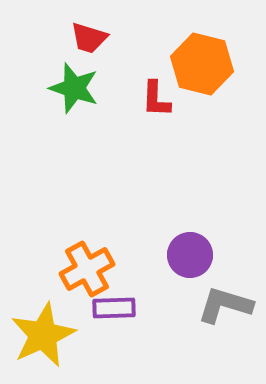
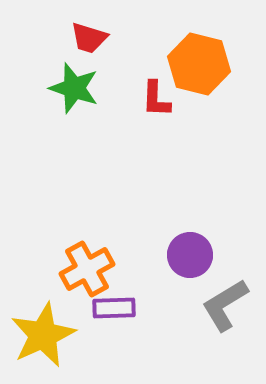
orange hexagon: moved 3 px left
gray L-shape: rotated 48 degrees counterclockwise
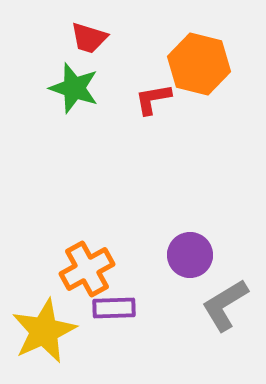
red L-shape: moved 3 px left; rotated 78 degrees clockwise
yellow star: moved 1 px right, 4 px up
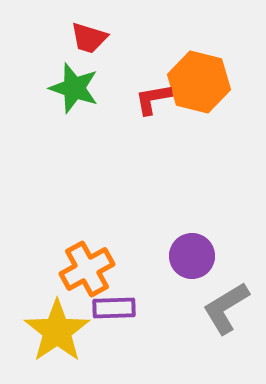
orange hexagon: moved 18 px down
purple circle: moved 2 px right, 1 px down
gray L-shape: moved 1 px right, 3 px down
yellow star: moved 13 px right; rotated 10 degrees counterclockwise
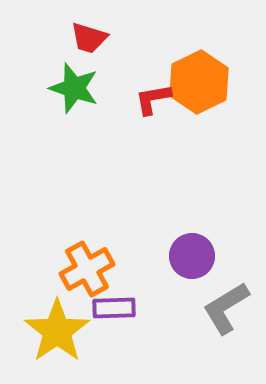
orange hexagon: rotated 20 degrees clockwise
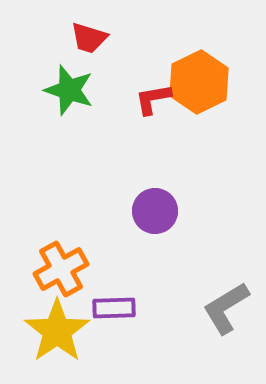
green star: moved 5 px left, 2 px down
purple circle: moved 37 px left, 45 px up
orange cross: moved 26 px left
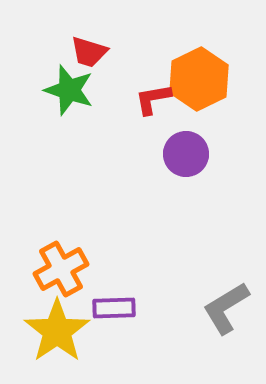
red trapezoid: moved 14 px down
orange hexagon: moved 3 px up
purple circle: moved 31 px right, 57 px up
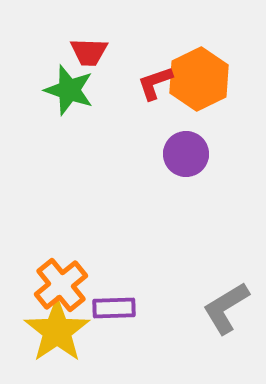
red trapezoid: rotated 15 degrees counterclockwise
red L-shape: moved 2 px right, 16 px up; rotated 9 degrees counterclockwise
orange cross: moved 16 px down; rotated 10 degrees counterclockwise
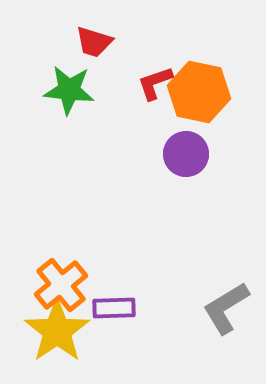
red trapezoid: moved 5 px right, 10 px up; rotated 15 degrees clockwise
orange hexagon: moved 13 px down; rotated 22 degrees counterclockwise
green star: rotated 12 degrees counterclockwise
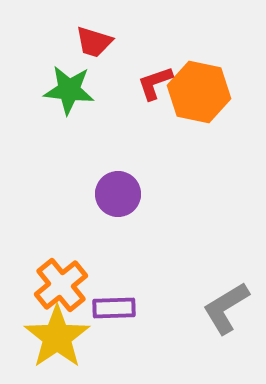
purple circle: moved 68 px left, 40 px down
yellow star: moved 6 px down
